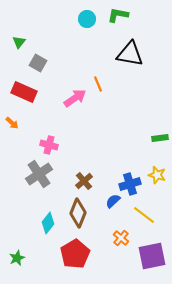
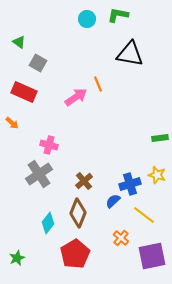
green triangle: rotated 32 degrees counterclockwise
pink arrow: moved 1 px right, 1 px up
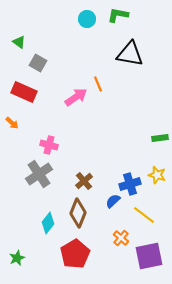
purple square: moved 3 px left
